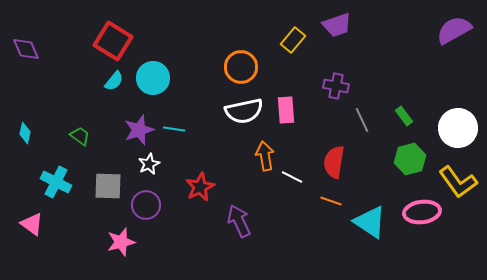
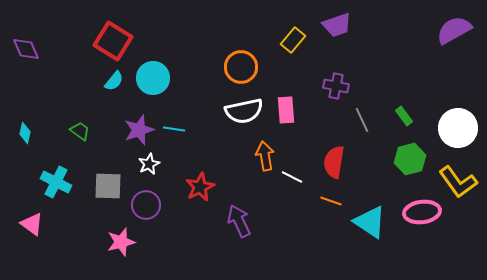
green trapezoid: moved 5 px up
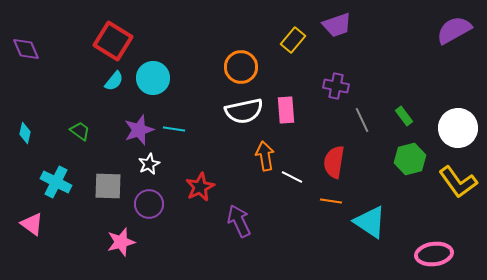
orange line: rotated 10 degrees counterclockwise
purple circle: moved 3 px right, 1 px up
pink ellipse: moved 12 px right, 42 px down
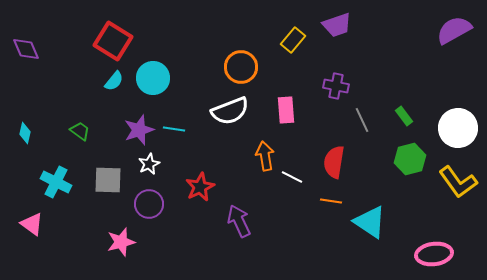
white semicircle: moved 14 px left; rotated 9 degrees counterclockwise
gray square: moved 6 px up
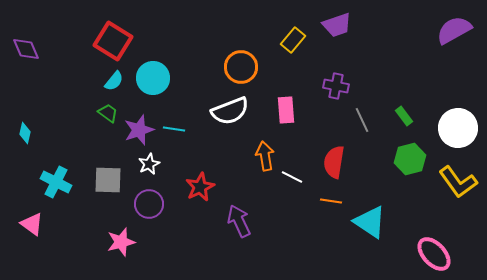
green trapezoid: moved 28 px right, 18 px up
pink ellipse: rotated 54 degrees clockwise
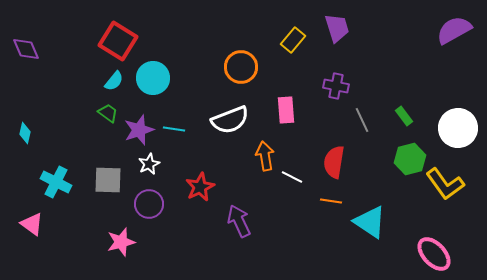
purple trapezoid: moved 3 px down; rotated 88 degrees counterclockwise
red square: moved 5 px right
white semicircle: moved 9 px down
yellow L-shape: moved 13 px left, 2 px down
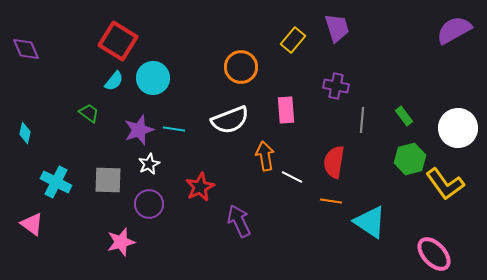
green trapezoid: moved 19 px left
gray line: rotated 30 degrees clockwise
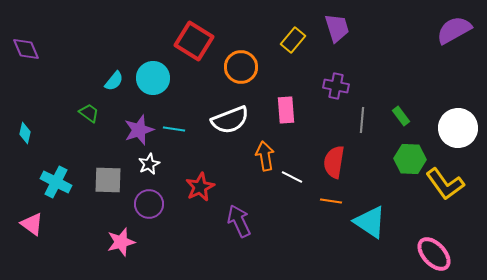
red square: moved 76 px right
green rectangle: moved 3 px left
green hexagon: rotated 16 degrees clockwise
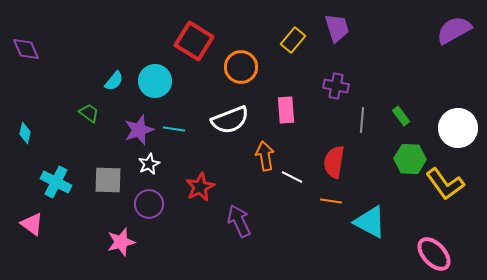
cyan circle: moved 2 px right, 3 px down
cyan triangle: rotated 6 degrees counterclockwise
